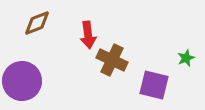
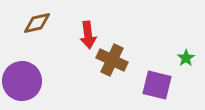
brown diamond: rotated 8 degrees clockwise
green star: rotated 12 degrees counterclockwise
purple square: moved 3 px right
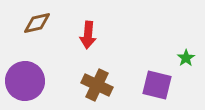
red arrow: rotated 12 degrees clockwise
brown cross: moved 15 px left, 25 px down
purple circle: moved 3 px right
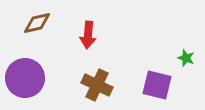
green star: rotated 18 degrees counterclockwise
purple circle: moved 3 px up
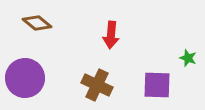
brown diamond: rotated 52 degrees clockwise
red arrow: moved 23 px right
green star: moved 2 px right
purple square: rotated 12 degrees counterclockwise
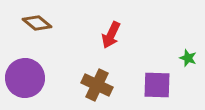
red arrow: rotated 20 degrees clockwise
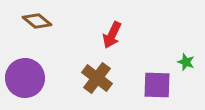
brown diamond: moved 2 px up
red arrow: moved 1 px right
green star: moved 2 px left, 4 px down
brown cross: moved 7 px up; rotated 12 degrees clockwise
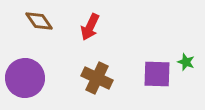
brown diamond: moved 2 px right; rotated 16 degrees clockwise
red arrow: moved 22 px left, 8 px up
brown cross: rotated 12 degrees counterclockwise
purple square: moved 11 px up
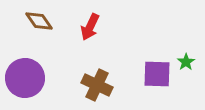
green star: rotated 18 degrees clockwise
brown cross: moved 7 px down
